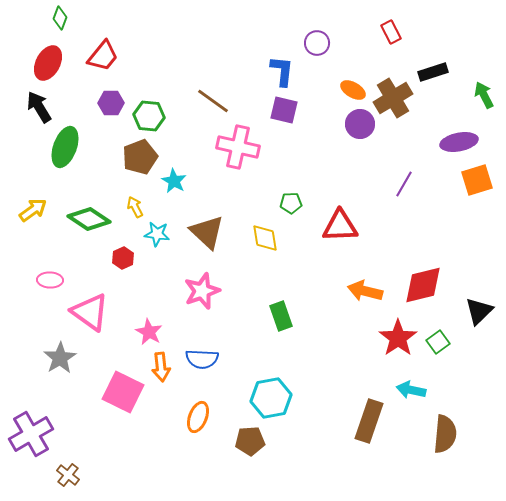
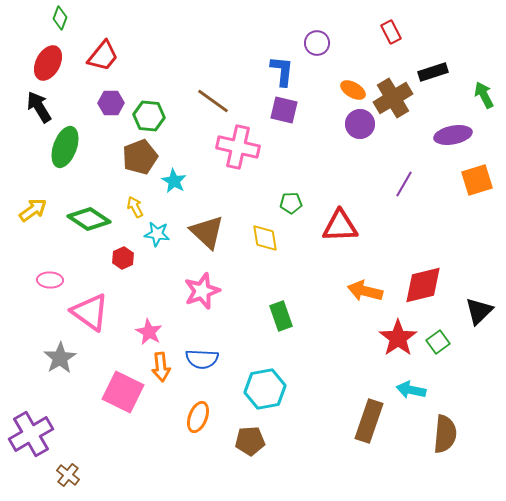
purple ellipse at (459, 142): moved 6 px left, 7 px up
cyan hexagon at (271, 398): moved 6 px left, 9 px up
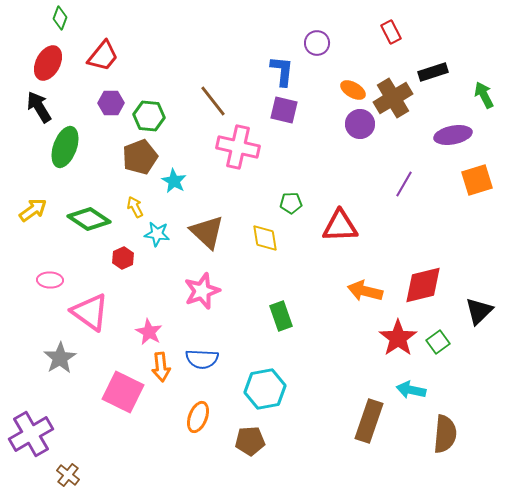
brown line at (213, 101): rotated 16 degrees clockwise
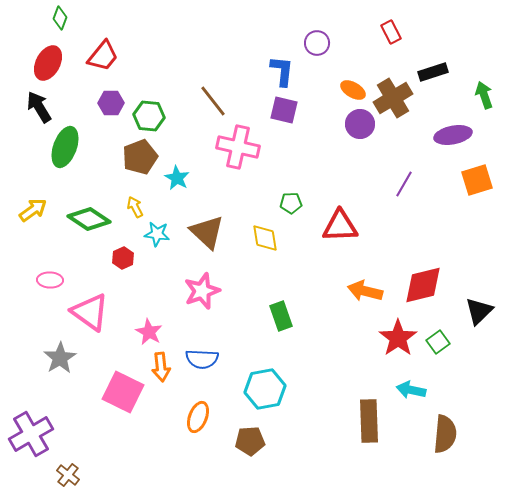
green arrow at (484, 95): rotated 8 degrees clockwise
cyan star at (174, 181): moved 3 px right, 3 px up
brown rectangle at (369, 421): rotated 21 degrees counterclockwise
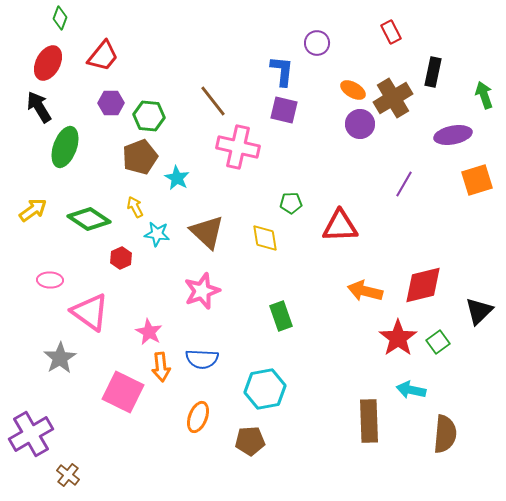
black rectangle at (433, 72): rotated 60 degrees counterclockwise
red hexagon at (123, 258): moved 2 px left
